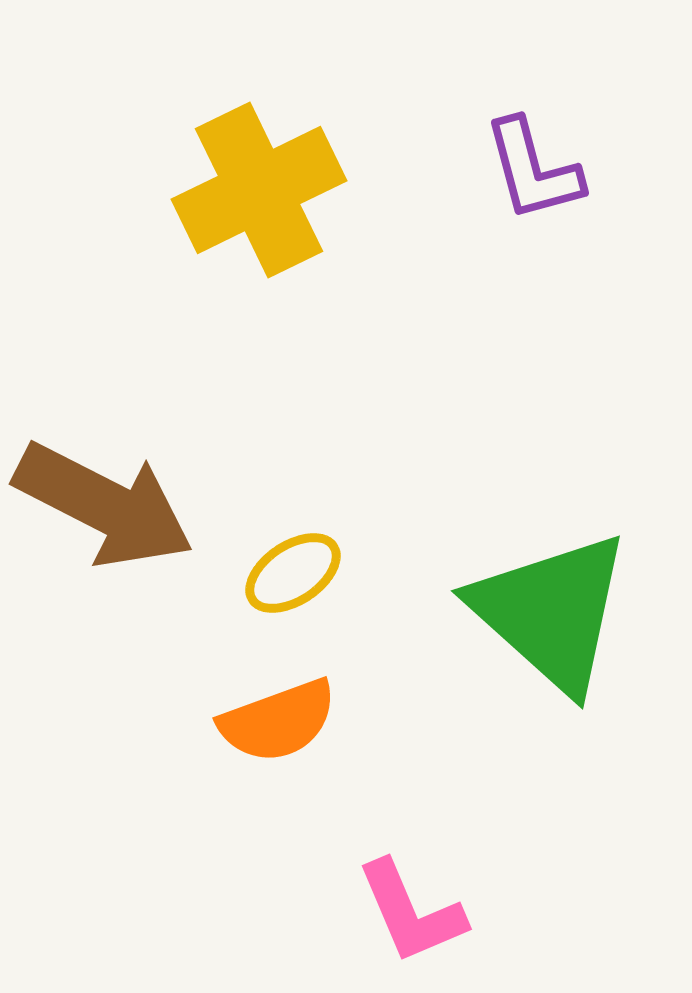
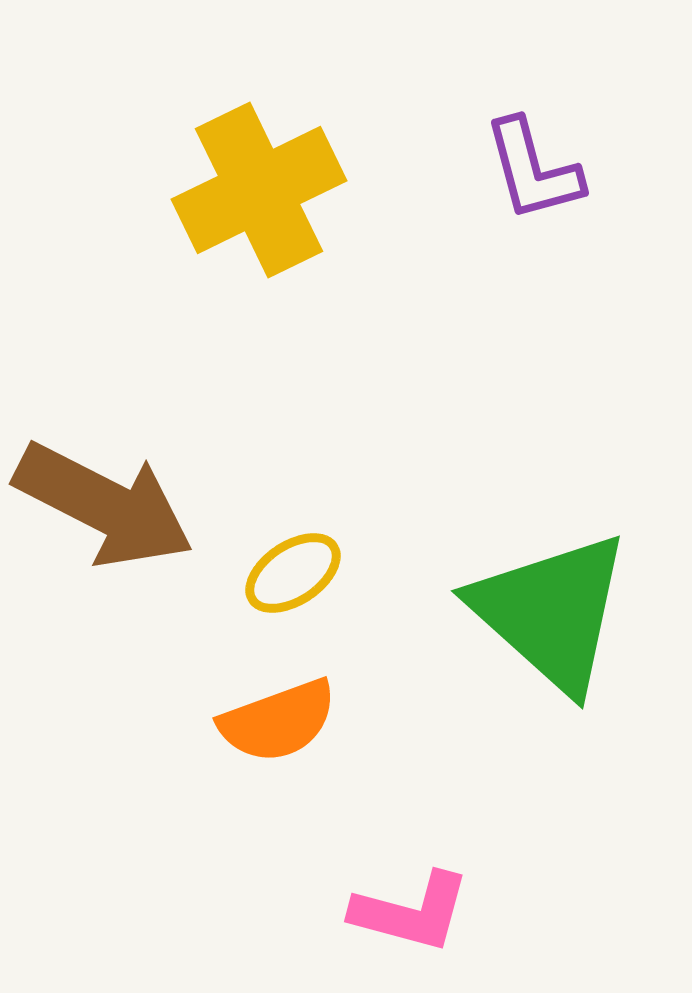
pink L-shape: rotated 52 degrees counterclockwise
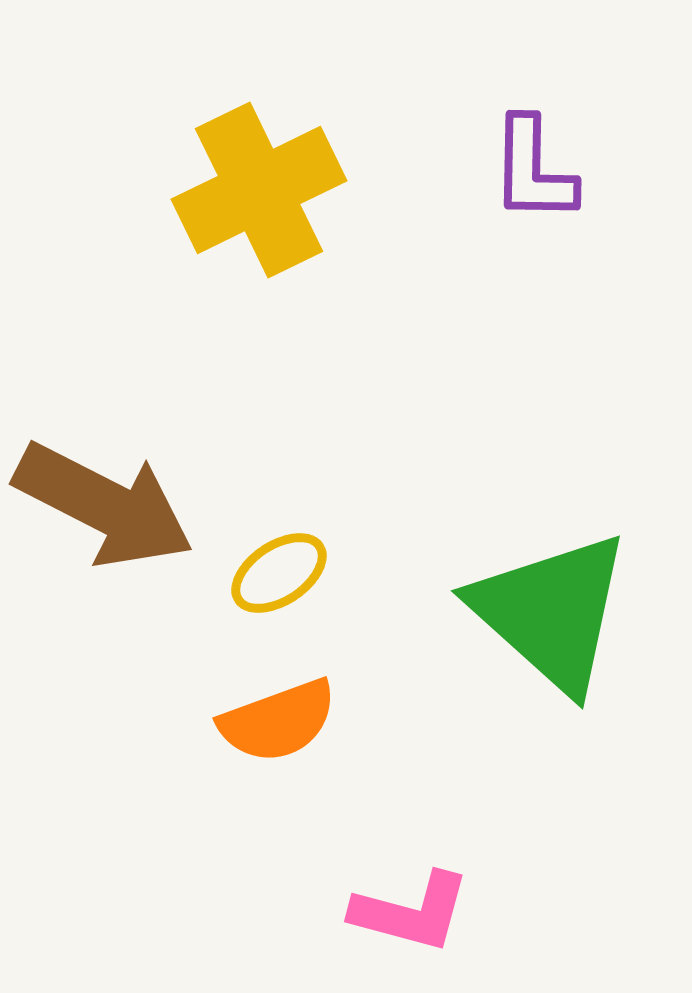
purple L-shape: rotated 16 degrees clockwise
yellow ellipse: moved 14 px left
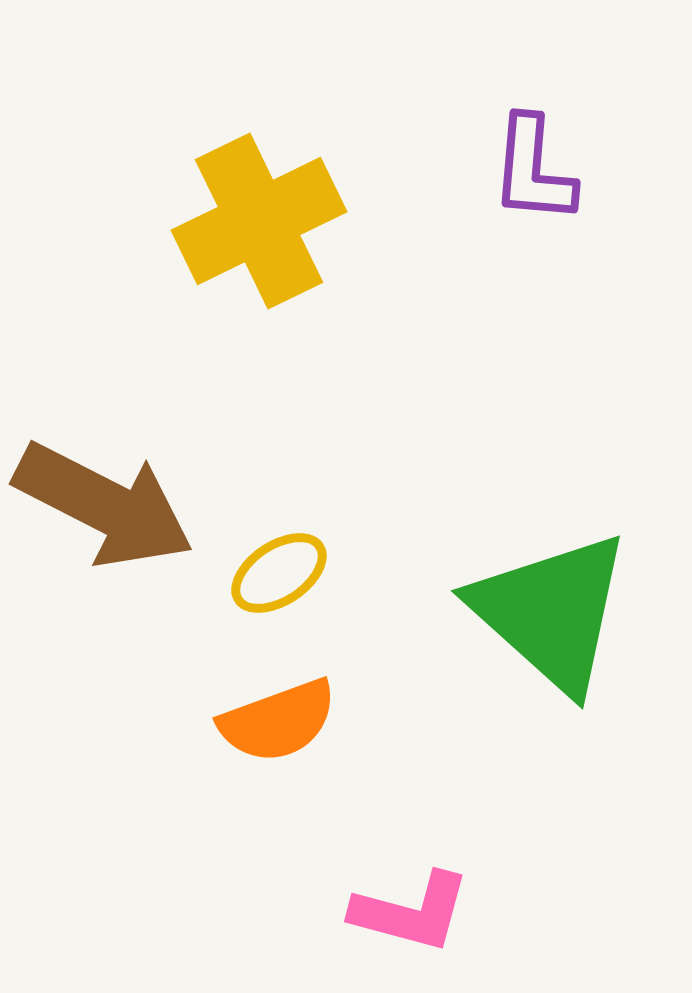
purple L-shape: rotated 4 degrees clockwise
yellow cross: moved 31 px down
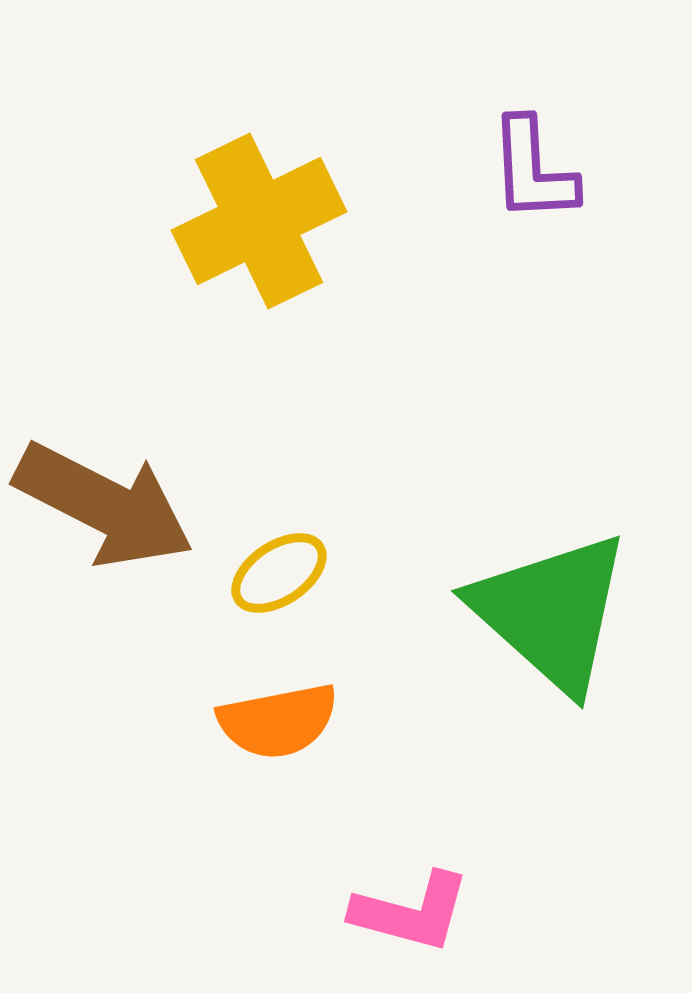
purple L-shape: rotated 8 degrees counterclockwise
orange semicircle: rotated 9 degrees clockwise
